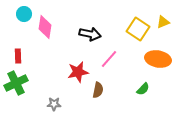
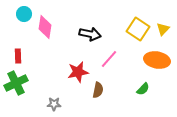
yellow triangle: moved 7 px down; rotated 24 degrees counterclockwise
orange ellipse: moved 1 px left, 1 px down
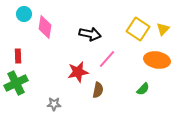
pink line: moved 2 px left
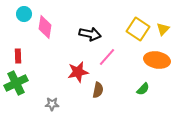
pink line: moved 2 px up
gray star: moved 2 px left
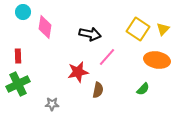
cyan circle: moved 1 px left, 2 px up
green cross: moved 2 px right, 1 px down
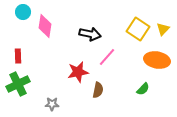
pink diamond: moved 1 px up
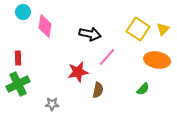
red rectangle: moved 2 px down
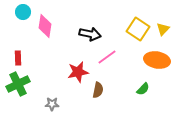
pink line: rotated 12 degrees clockwise
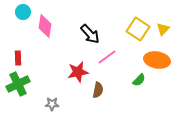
black arrow: rotated 35 degrees clockwise
green semicircle: moved 4 px left, 9 px up
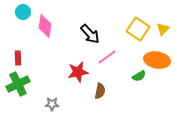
green semicircle: moved 4 px up; rotated 16 degrees clockwise
brown semicircle: moved 2 px right, 1 px down
